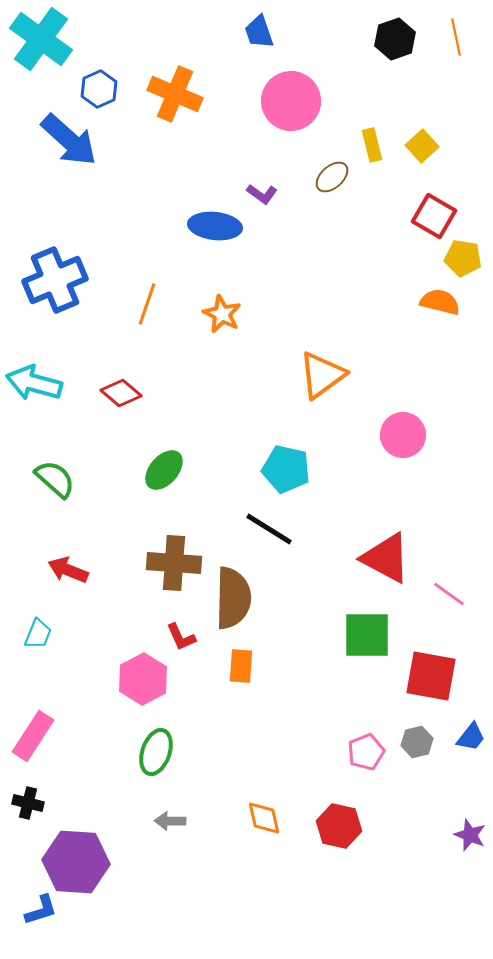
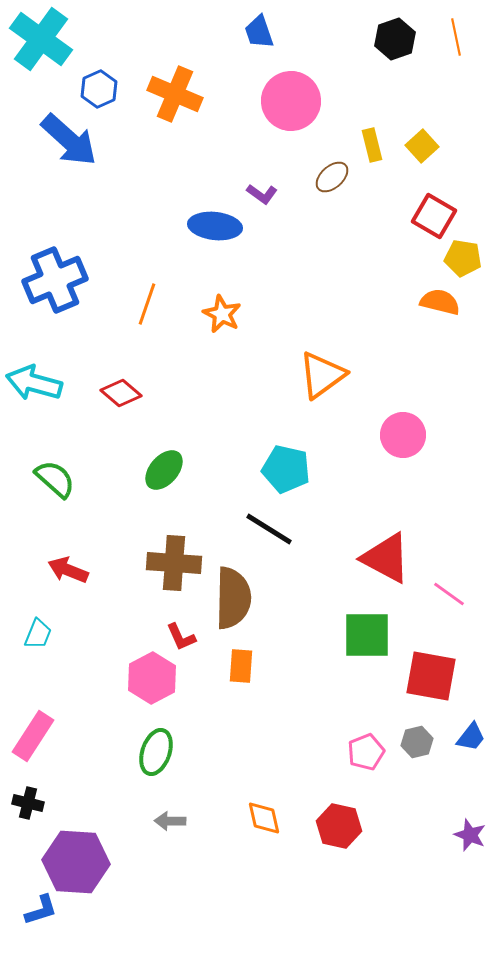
pink hexagon at (143, 679): moved 9 px right, 1 px up
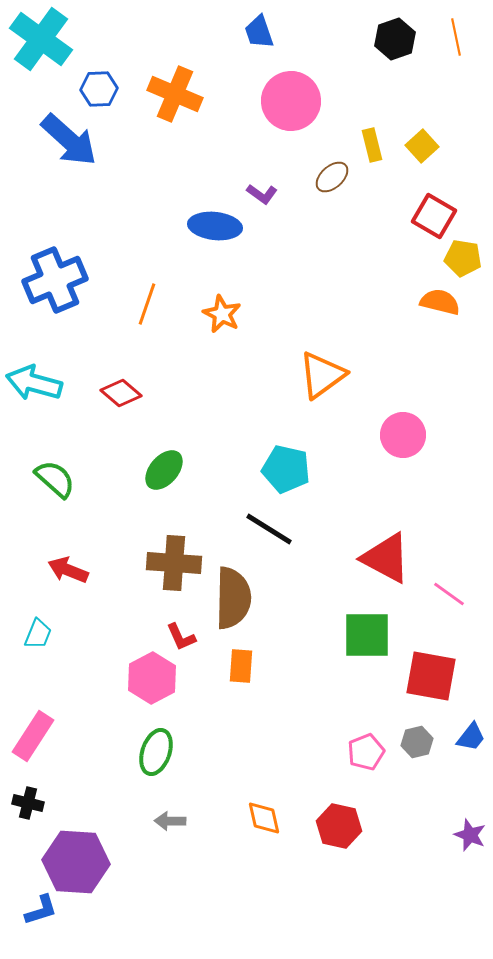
blue hexagon at (99, 89): rotated 21 degrees clockwise
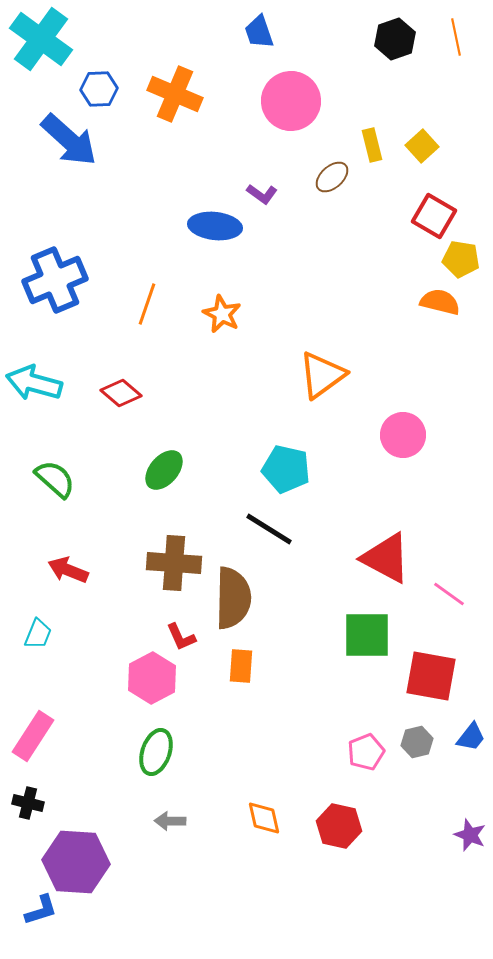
yellow pentagon at (463, 258): moved 2 px left, 1 px down
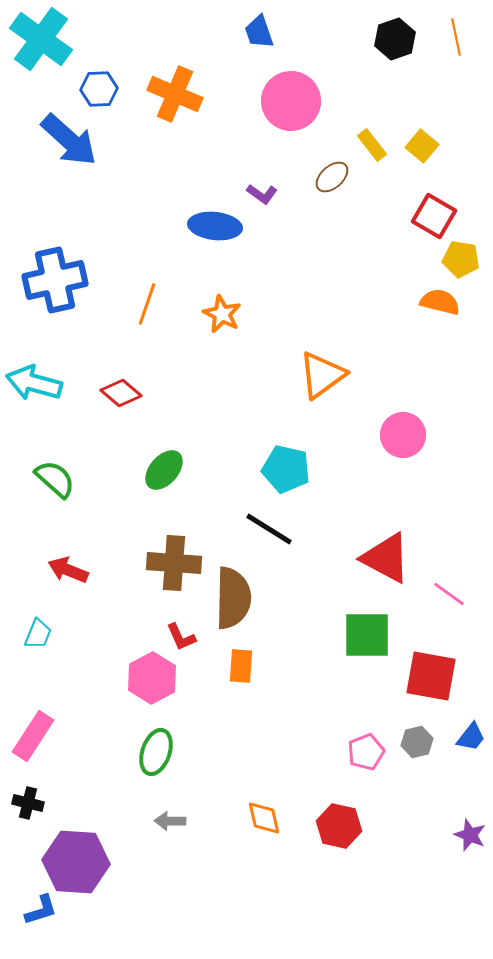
yellow rectangle at (372, 145): rotated 24 degrees counterclockwise
yellow square at (422, 146): rotated 8 degrees counterclockwise
blue cross at (55, 280): rotated 10 degrees clockwise
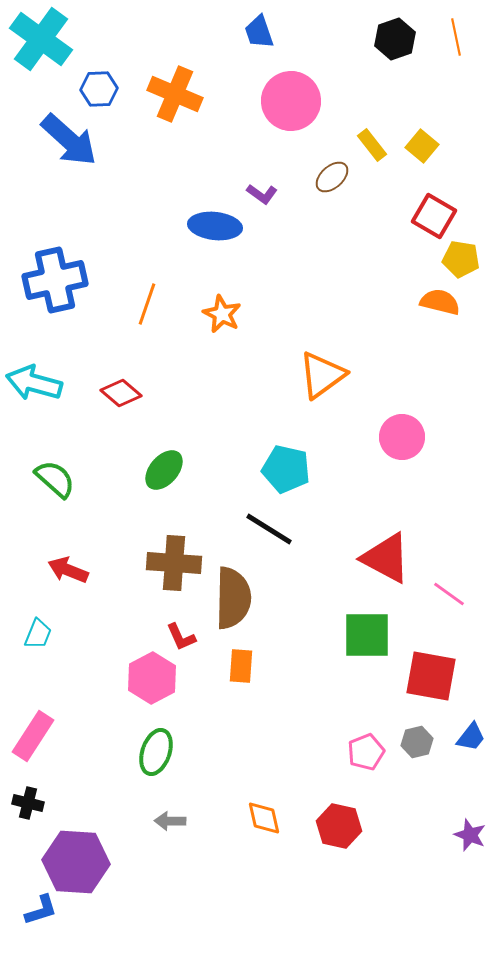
pink circle at (403, 435): moved 1 px left, 2 px down
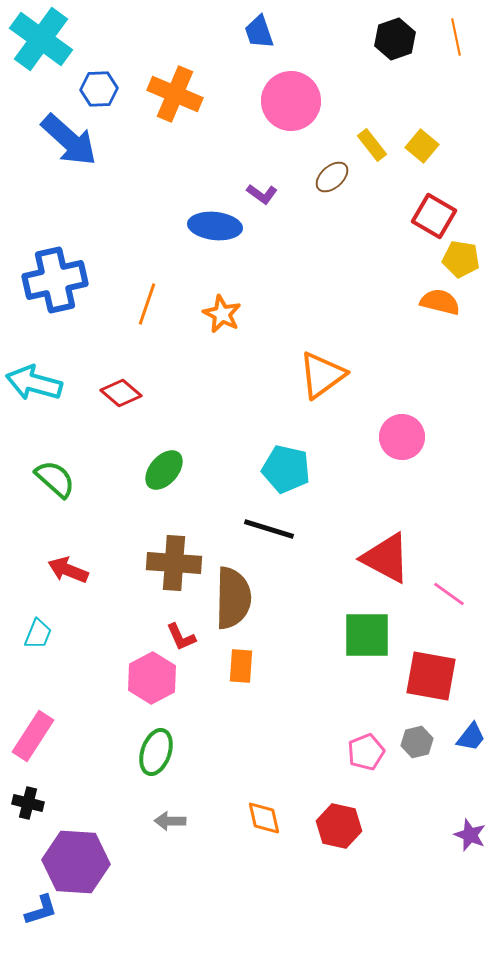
black line at (269, 529): rotated 15 degrees counterclockwise
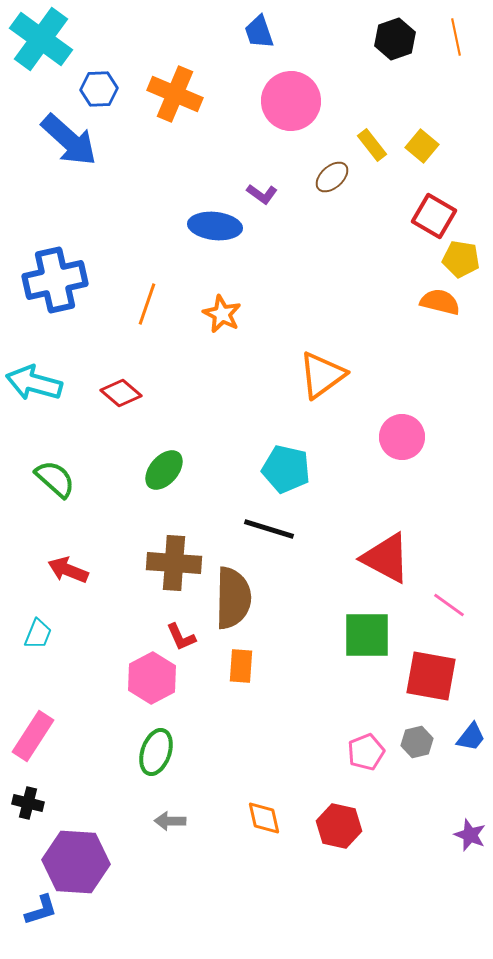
pink line at (449, 594): moved 11 px down
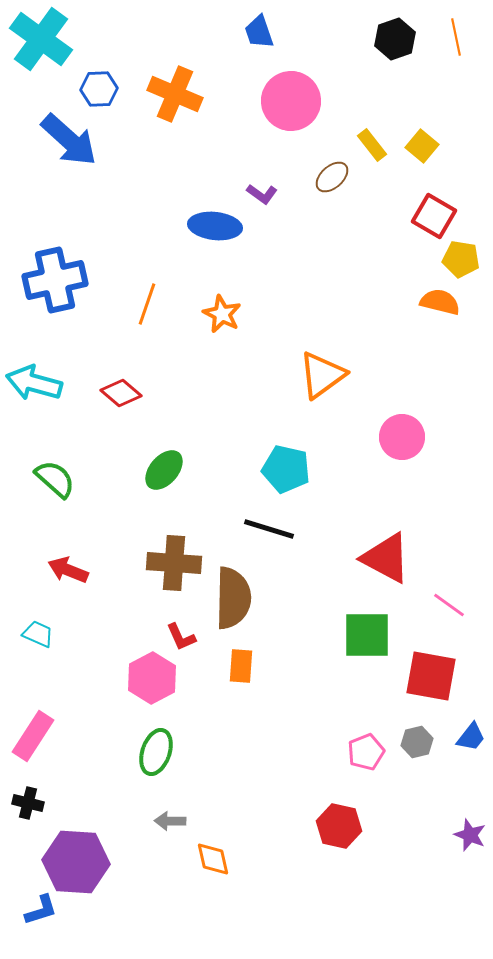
cyan trapezoid at (38, 634): rotated 88 degrees counterclockwise
orange diamond at (264, 818): moved 51 px left, 41 px down
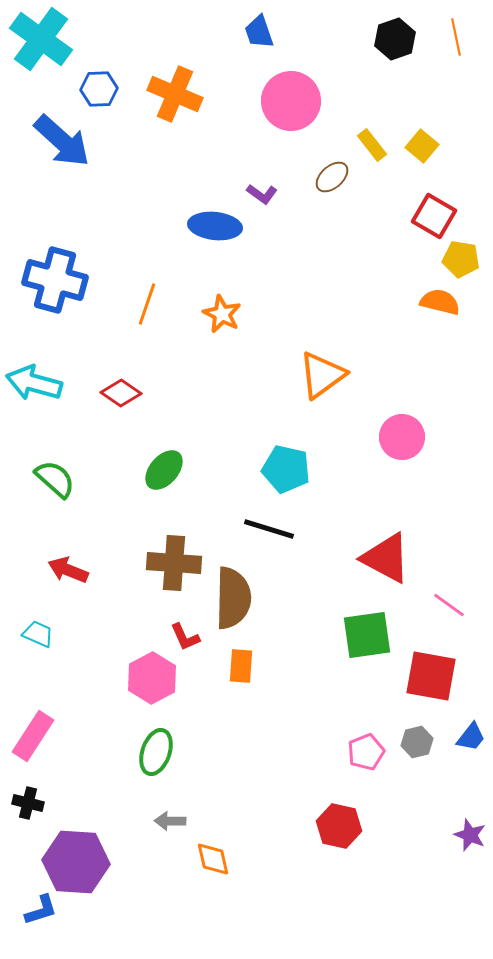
blue arrow at (69, 140): moved 7 px left, 1 px down
blue cross at (55, 280): rotated 28 degrees clockwise
red diamond at (121, 393): rotated 6 degrees counterclockwise
green square at (367, 635): rotated 8 degrees counterclockwise
red L-shape at (181, 637): moved 4 px right
